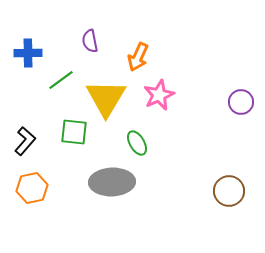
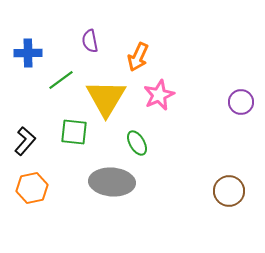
gray ellipse: rotated 6 degrees clockwise
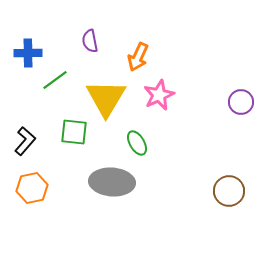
green line: moved 6 px left
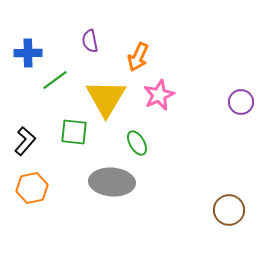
brown circle: moved 19 px down
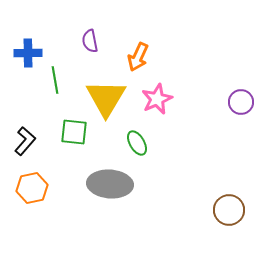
green line: rotated 64 degrees counterclockwise
pink star: moved 2 px left, 4 px down
gray ellipse: moved 2 px left, 2 px down
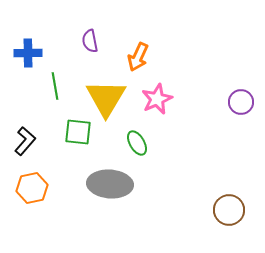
green line: moved 6 px down
green square: moved 4 px right
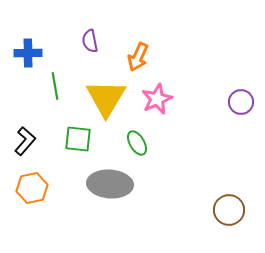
green square: moved 7 px down
